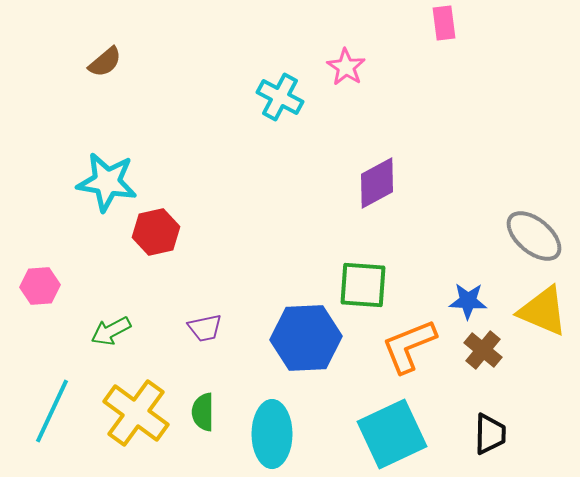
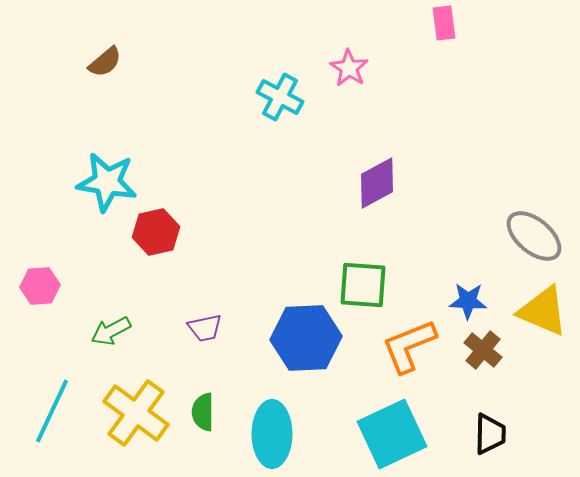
pink star: moved 3 px right, 1 px down
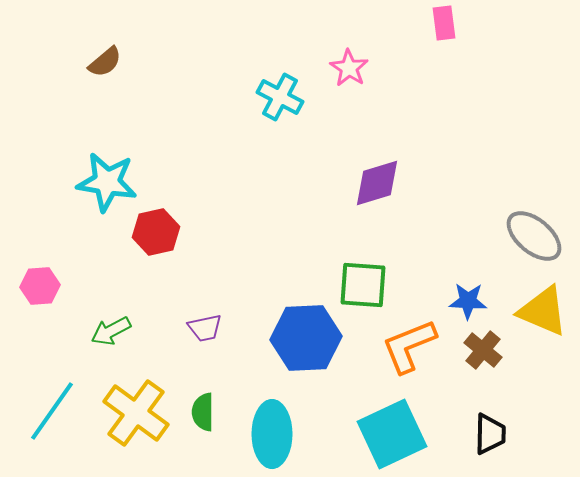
purple diamond: rotated 12 degrees clockwise
cyan line: rotated 10 degrees clockwise
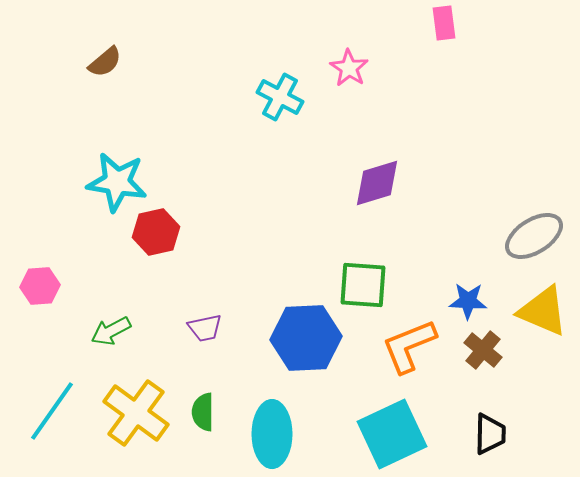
cyan star: moved 10 px right
gray ellipse: rotated 72 degrees counterclockwise
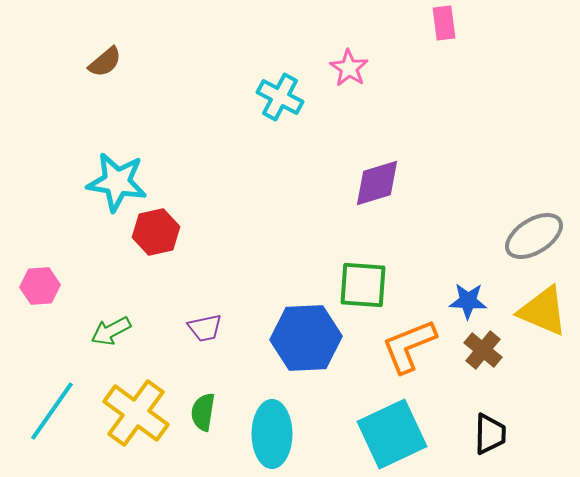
green semicircle: rotated 9 degrees clockwise
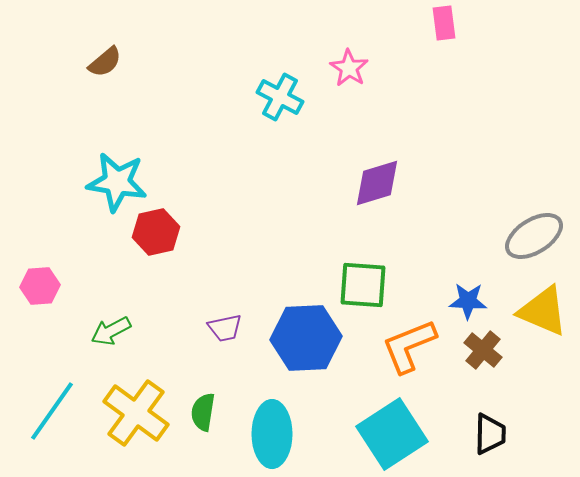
purple trapezoid: moved 20 px right
cyan square: rotated 8 degrees counterclockwise
